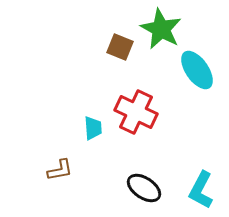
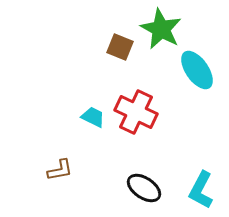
cyan trapezoid: moved 11 px up; rotated 60 degrees counterclockwise
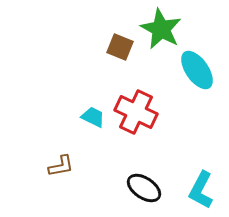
brown L-shape: moved 1 px right, 4 px up
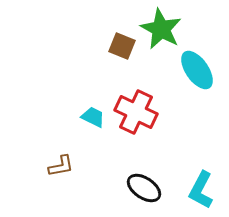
brown square: moved 2 px right, 1 px up
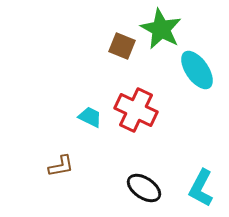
red cross: moved 2 px up
cyan trapezoid: moved 3 px left
cyan L-shape: moved 2 px up
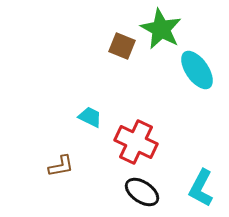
red cross: moved 32 px down
black ellipse: moved 2 px left, 4 px down
